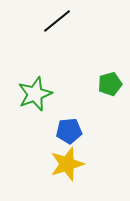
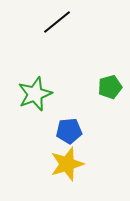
black line: moved 1 px down
green pentagon: moved 3 px down
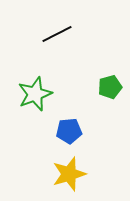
black line: moved 12 px down; rotated 12 degrees clockwise
yellow star: moved 2 px right, 10 px down
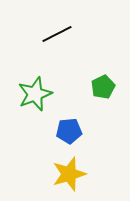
green pentagon: moved 7 px left; rotated 10 degrees counterclockwise
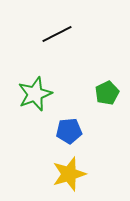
green pentagon: moved 4 px right, 6 px down
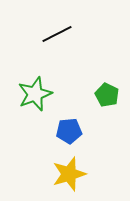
green pentagon: moved 2 px down; rotated 20 degrees counterclockwise
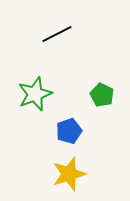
green pentagon: moved 5 px left
blue pentagon: rotated 15 degrees counterclockwise
